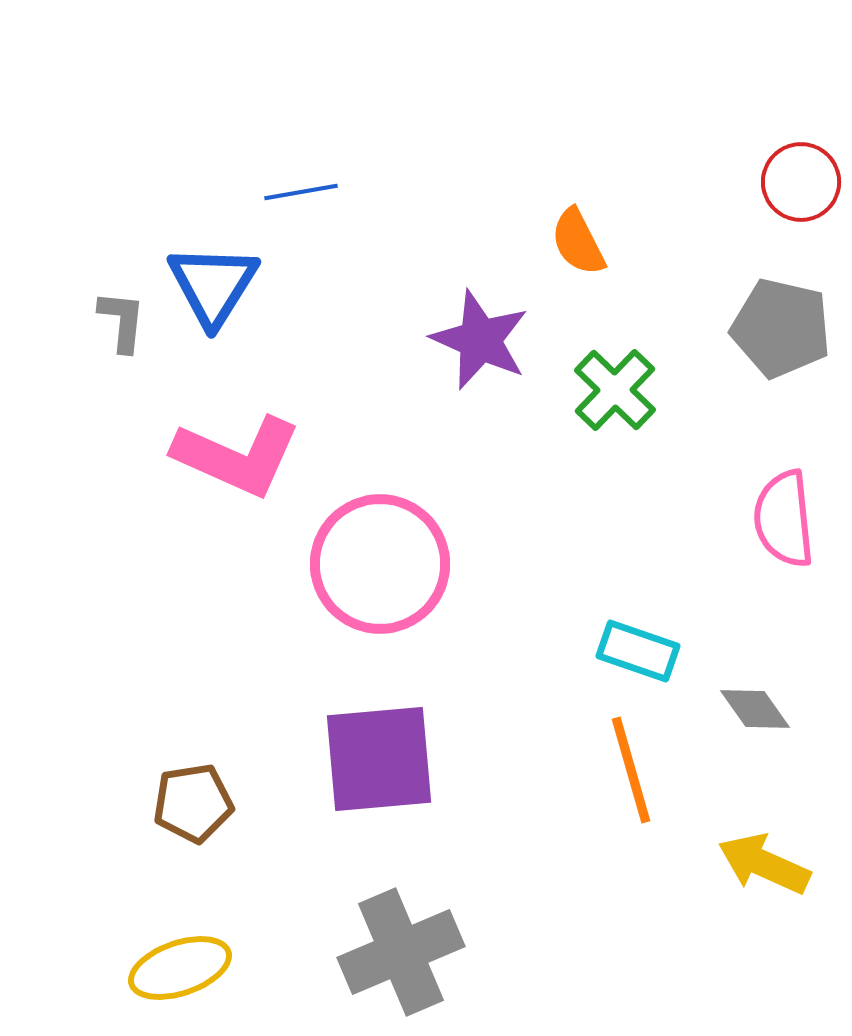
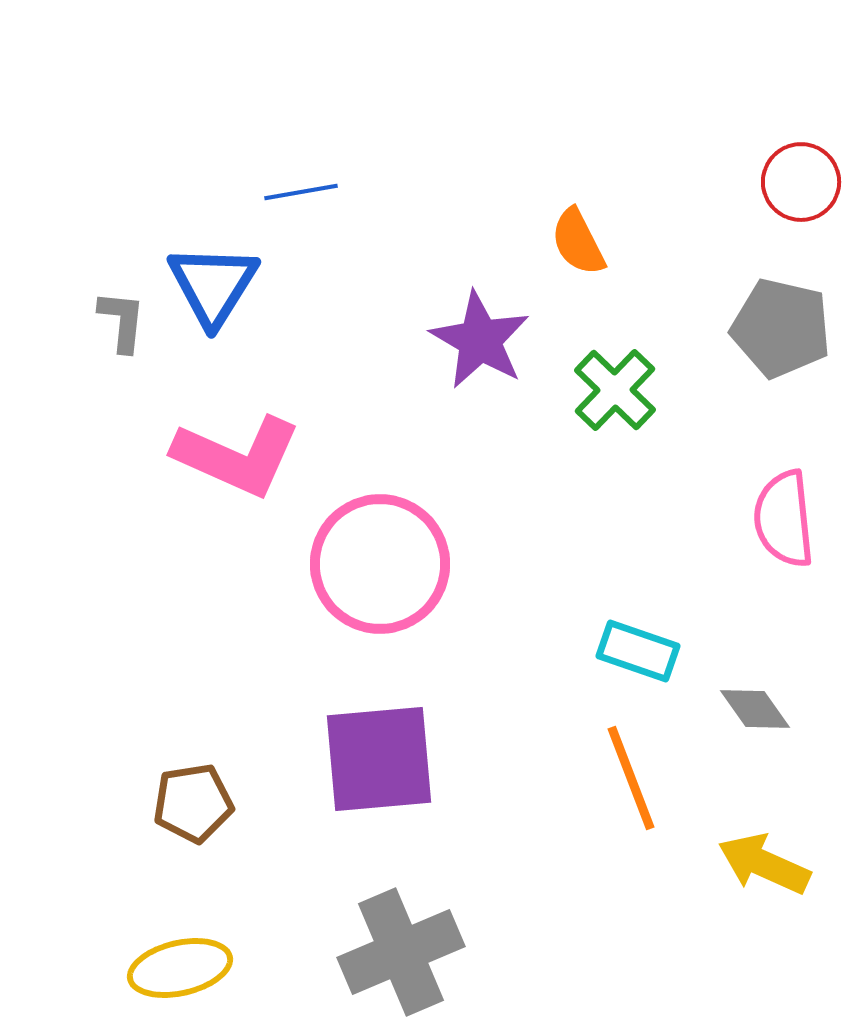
purple star: rotated 6 degrees clockwise
orange line: moved 8 px down; rotated 5 degrees counterclockwise
yellow ellipse: rotated 6 degrees clockwise
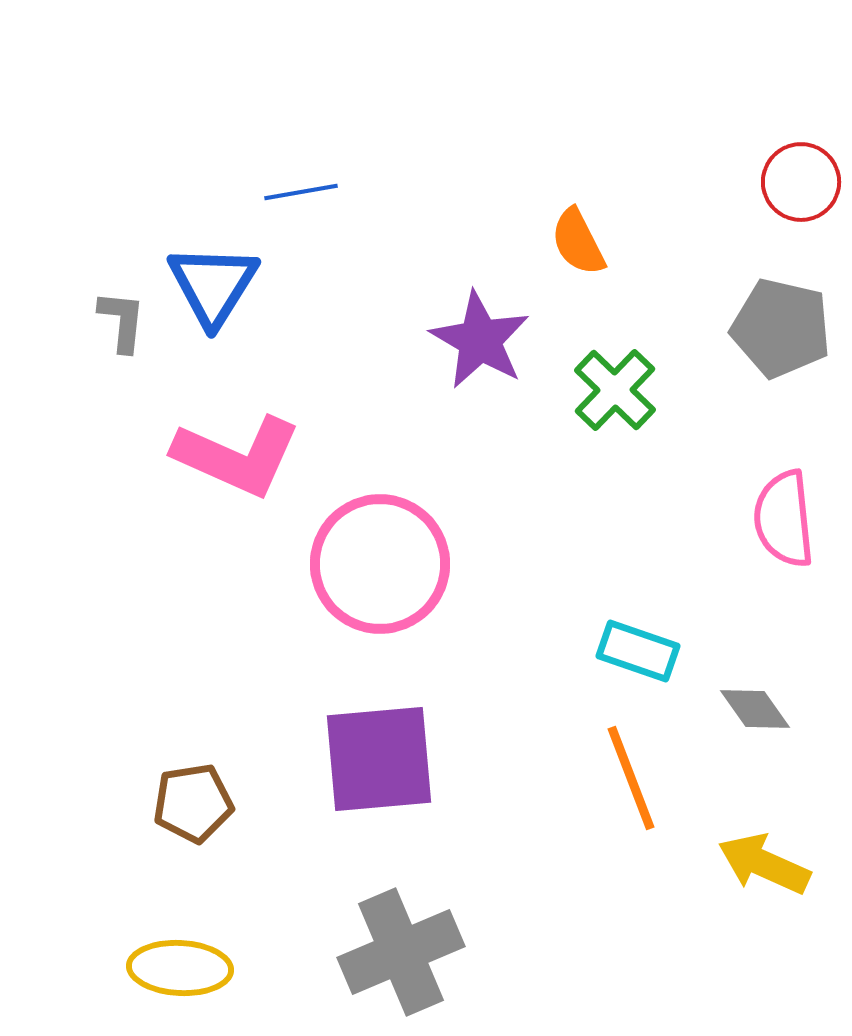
yellow ellipse: rotated 16 degrees clockwise
